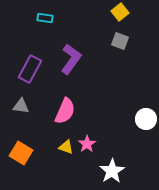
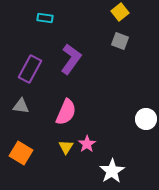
pink semicircle: moved 1 px right, 1 px down
yellow triangle: rotated 42 degrees clockwise
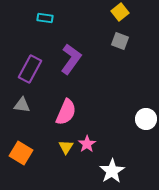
gray triangle: moved 1 px right, 1 px up
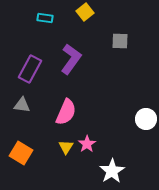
yellow square: moved 35 px left
gray square: rotated 18 degrees counterclockwise
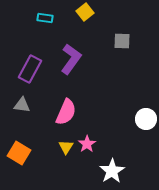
gray square: moved 2 px right
orange square: moved 2 px left
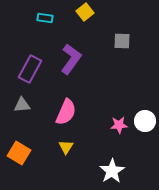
gray triangle: rotated 12 degrees counterclockwise
white circle: moved 1 px left, 2 px down
pink star: moved 32 px right, 19 px up; rotated 30 degrees clockwise
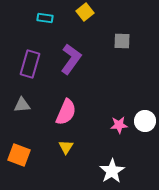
purple rectangle: moved 5 px up; rotated 12 degrees counterclockwise
orange square: moved 2 px down; rotated 10 degrees counterclockwise
